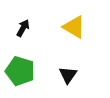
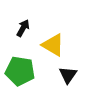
yellow triangle: moved 21 px left, 18 px down
green pentagon: rotated 8 degrees counterclockwise
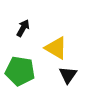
yellow triangle: moved 3 px right, 3 px down
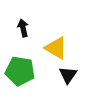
black arrow: rotated 42 degrees counterclockwise
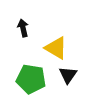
green pentagon: moved 11 px right, 8 px down
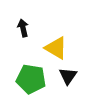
black triangle: moved 1 px down
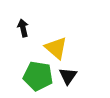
yellow triangle: rotated 10 degrees clockwise
green pentagon: moved 7 px right, 3 px up
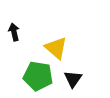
black arrow: moved 9 px left, 4 px down
black triangle: moved 5 px right, 3 px down
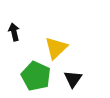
yellow triangle: rotated 35 degrees clockwise
green pentagon: moved 2 px left; rotated 16 degrees clockwise
